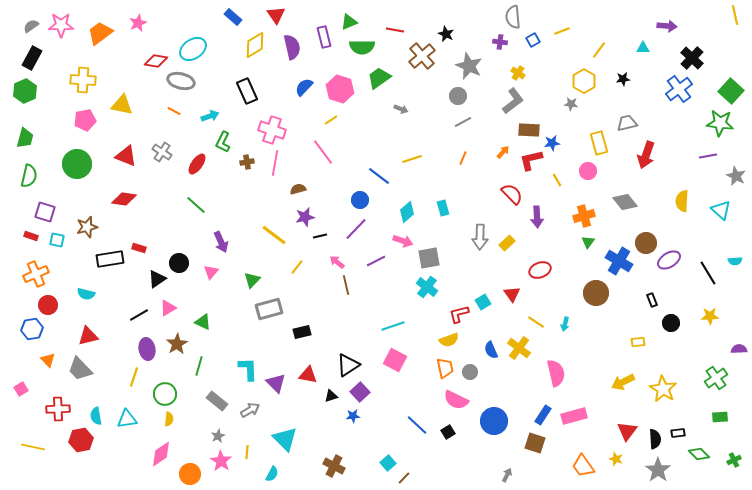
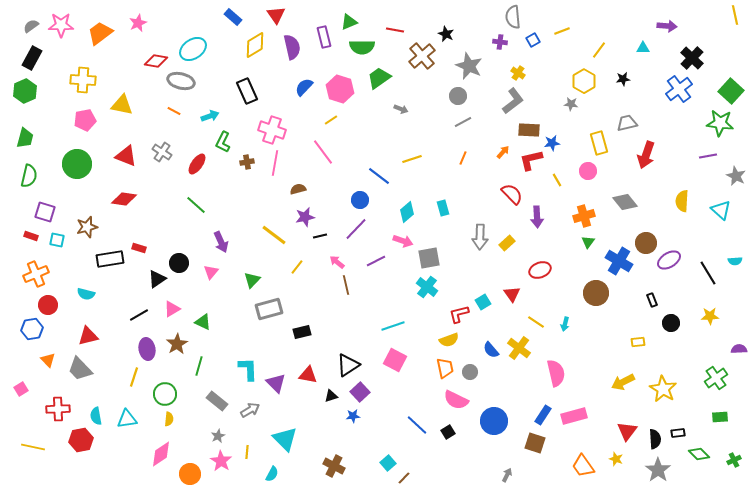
pink triangle at (168, 308): moved 4 px right, 1 px down
blue semicircle at (491, 350): rotated 18 degrees counterclockwise
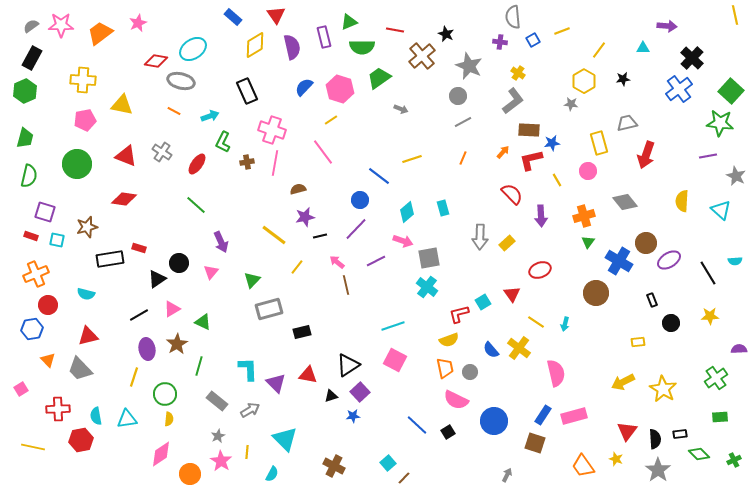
purple arrow at (537, 217): moved 4 px right, 1 px up
black rectangle at (678, 433): moved 2 px right, 1 px down
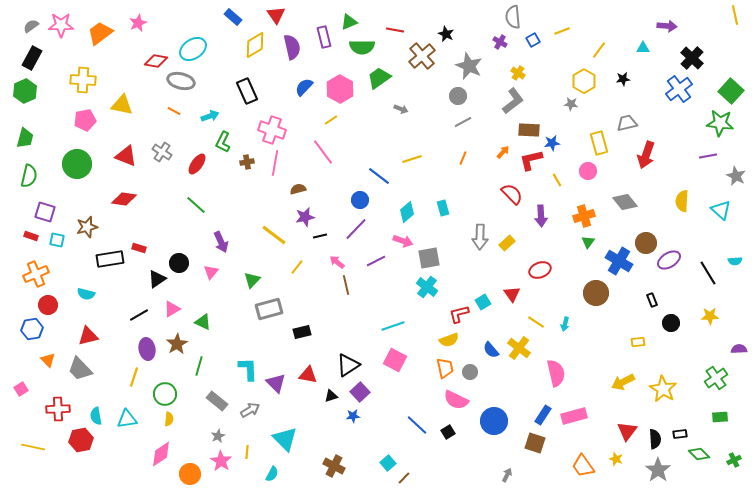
purple cross at (500, 42): rotated 24 degrees clockwise
pink hexagon at (340, 89): rotated 12 degrees clockwise
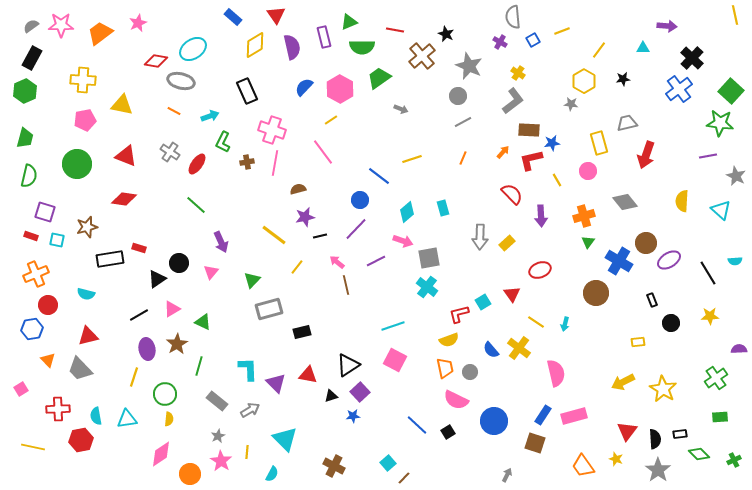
gray cross at (162, 152): moved 8 px right
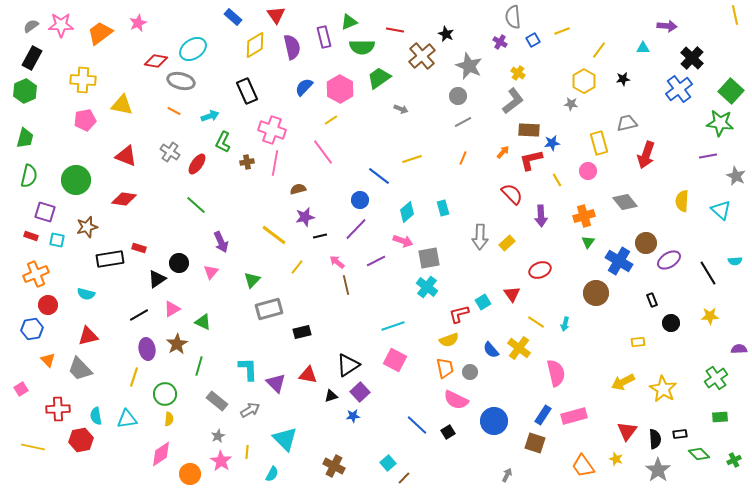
green circle at (77, 164): moved 1 px left, 16 px down
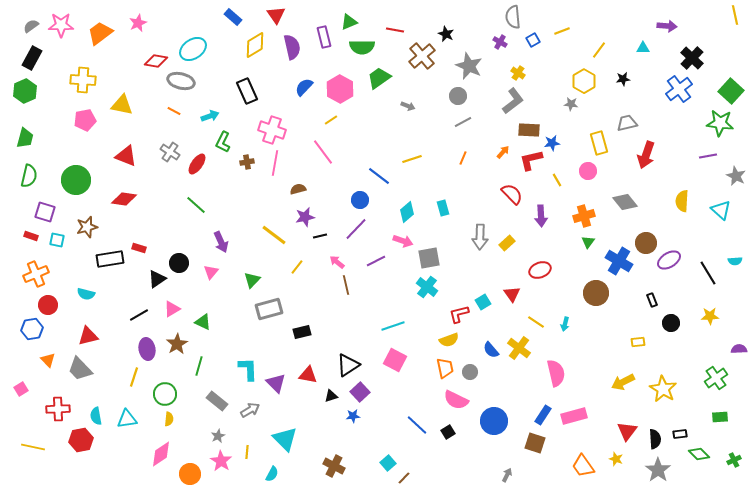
gray arrow at (401, 109): moved 7 px right, 3 px up
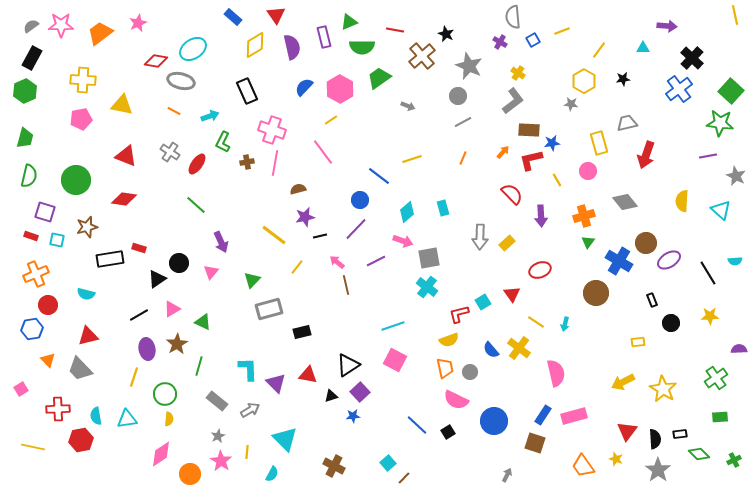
pink pentagon at (85, 120): moved 4 px left, 1 px up
